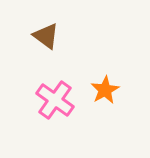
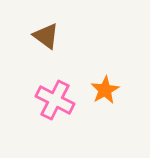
pink cross: rotated 9 degrees counterclockwise
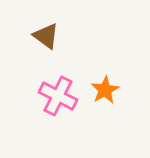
pink cross: moved 3 px right, 4 px up
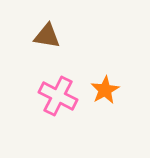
brown triangle: moved 1 px right; rotated 28 degrees counterclockwise
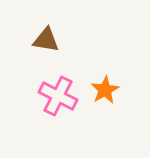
brown triangle: moved 1 px left, 4 px down
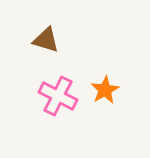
brown triangle: rotated 8 degrees clockwise
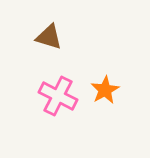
brown triangle: moved 3 px right, 3 px up
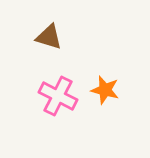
orange star: rotated 28 degrees counterclockwise
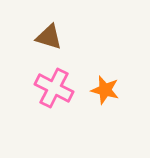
pink cross: moved 4 px left, 8 px up
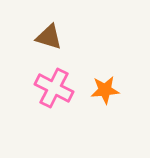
orange star: rotated 20 degrees counterclockwise
